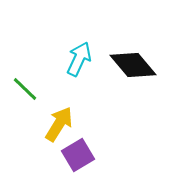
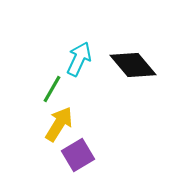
green line: moved 27 px right; rotated 76 degrees clockwise
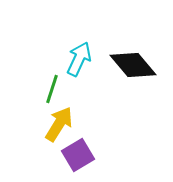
green line: rotated 12 degrees counterclockwise
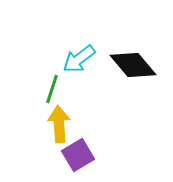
cyan arrow: rotated 152 degrees counterclockwise
yellow arrow: rotated 36 degrees counterclockwise
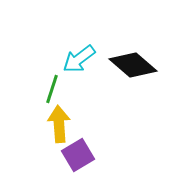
black diamond: rotated 9 degrees counterclockwise
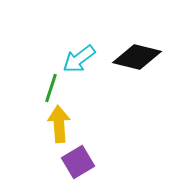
black diamond: moved 4 px right, 8 px up; rotated 27 degrees counterclockwise
green line: moved 1 px left, 1 px up
purple square: moved 7 px down
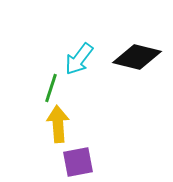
cyan arrow: rotated 16 degrees counterclockwise
yellow arrow: moved 1 px left
purple square: rotated 20 degrees clockwise
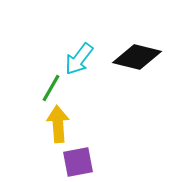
green line: rotated 12 degrees clockwise
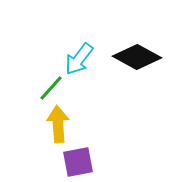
black diamond: rotated 15 degrees clockwise
green line: rotated 12 degrees clockwise
